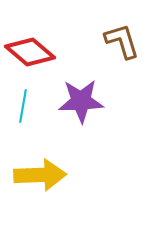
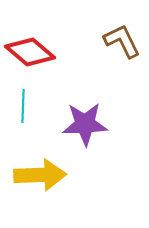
brown L-shape: rotated 9 degrees counterclockwise
purple star: moved 4 px right, 23 px down
cyan line: rotated 8 degrees counterclockwise
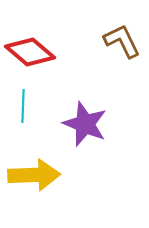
purple star: rotated 24 degrees clockwise
yellow arrow: moved 6 px left
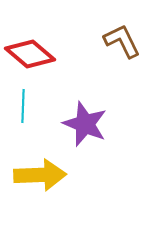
red diamond: moved 2 px down
yellow arrow: moved 6 px right
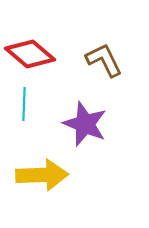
brown L-shape: moved 18 px left, 19 px down
cyan line: moved 1 px right, 2 px up
yellow arrow: moved 2 px right
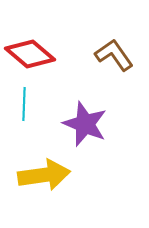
brown L-shape: moved 10 px right, 5 px up; rotated 9 degrees counterclockwise
yellow arrow: moved 2 px right; rotated 6 degrees counterclockwise
